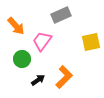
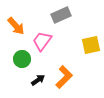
yellow square: moved 3 px down
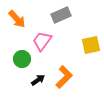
orange arrow: moved 1 px right, 7 px up
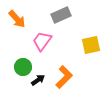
green circle: moved 1 px right, 8 px down
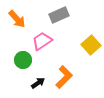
gray rectangle: moved 2 px left
pink trapezoid: rotated 20 degrees clockwise
yellow square: rotated 30 degrees counterclockwise
green circle: moved 7 px up
black arrow: moved 3 px down
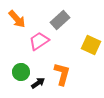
gray rectangle: moved 1 px right, 5 px down; rotated 18 degrees counterclockwise
pink trapezoid: moved 3 px left
yellow square: rotated 24 degrees counterclockwise
green circle: moved 2 px left, 12 px down
orange L-shape: moved 2 px left, 3 px up; rotated 30 degrees counterclockwise
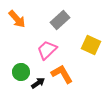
pink trapezoid: moved 8 px right, 9 px down; rotated 10 degrees counterclockwise
orange L-shape: rotated 45 degrees counterclockwise
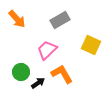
gray rectangle: rotated 12 degrees clockwise
